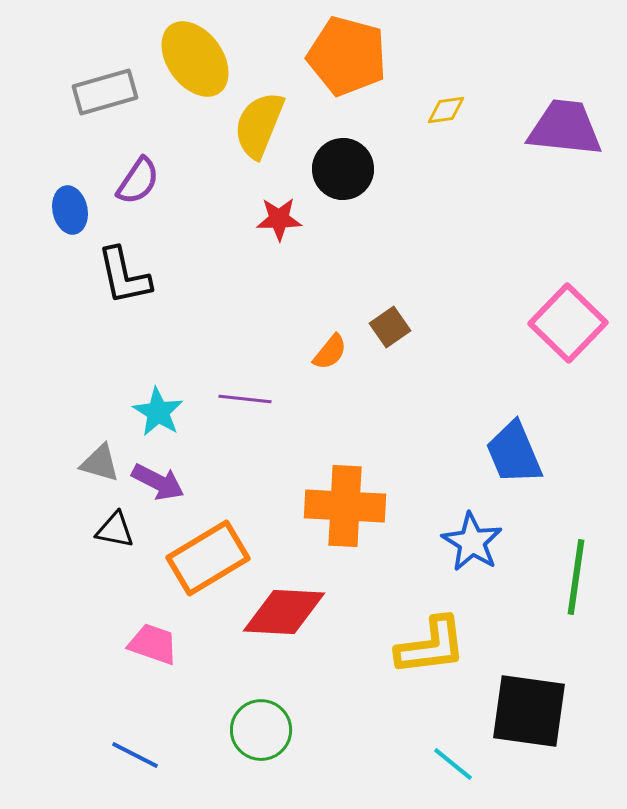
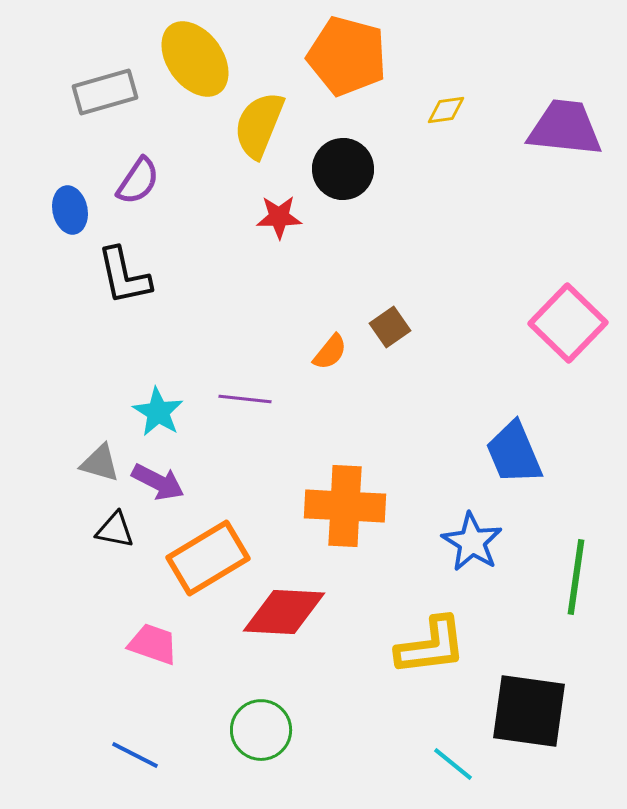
red star: moved 2 px up
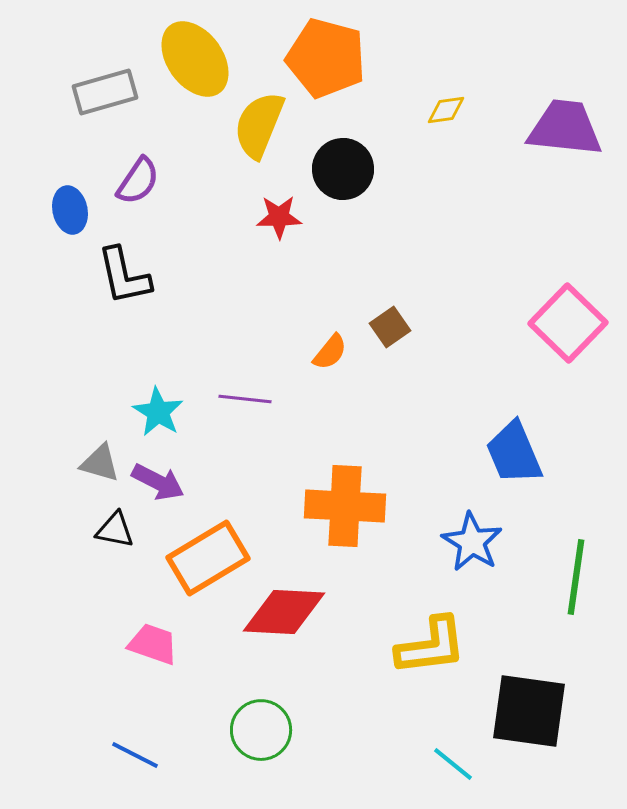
orange pentagon: moved 21 px left, 2 px down
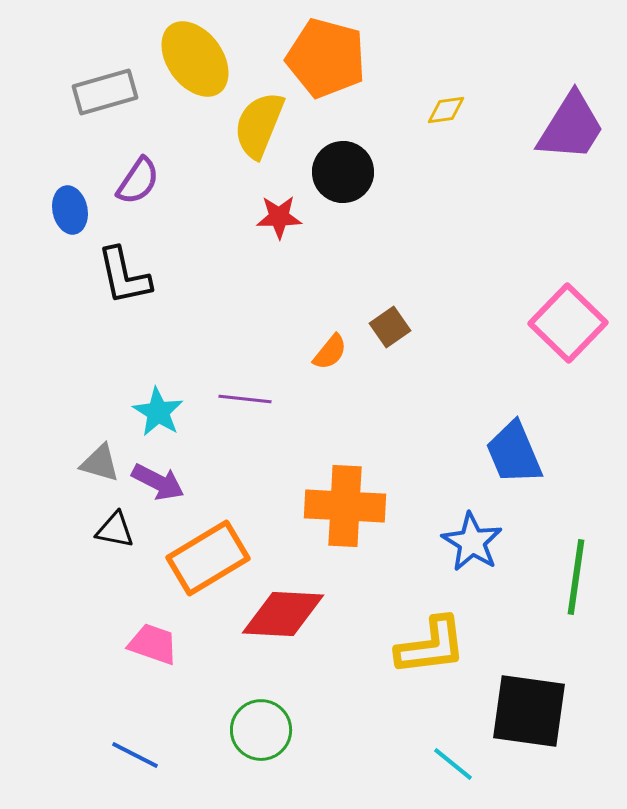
purple trapezoid: moved 6 px right, 1 px up; rotated 116 degrees clockwise
black circle: moved 3 px down
red diamond: moved 1 px left, 2 px down
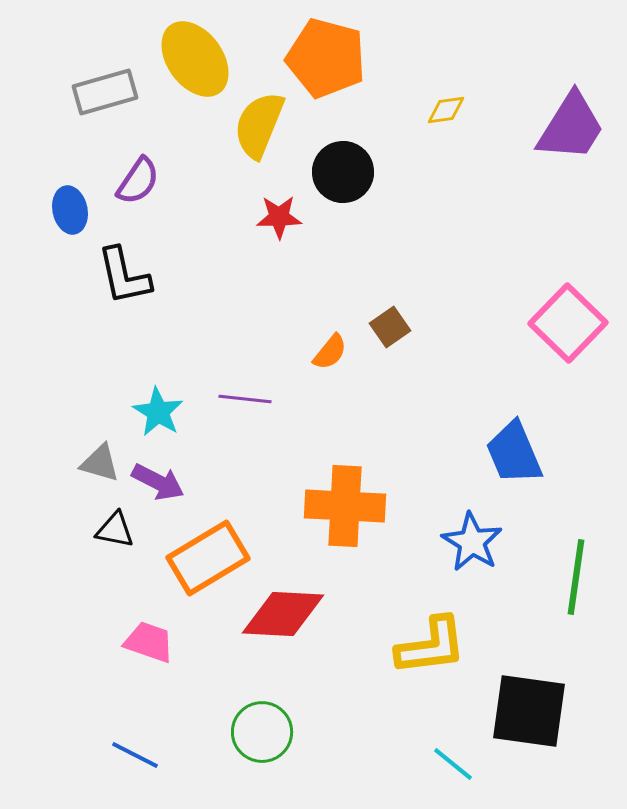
pink trapezoid: moved 4 px left, 2 px up
green circle: moved 1 px right, 2 px down
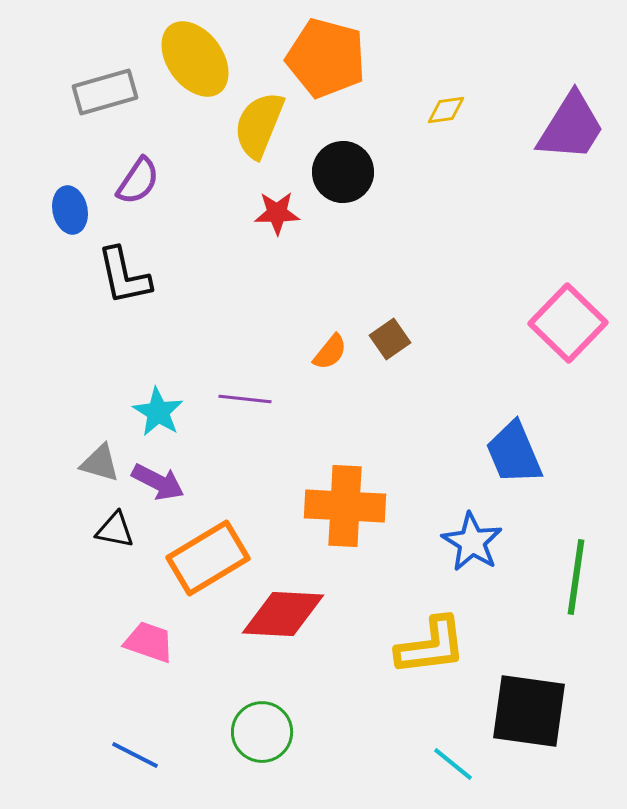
red star: moved 2 px left, 4 px up
brown square: moved 12 px down
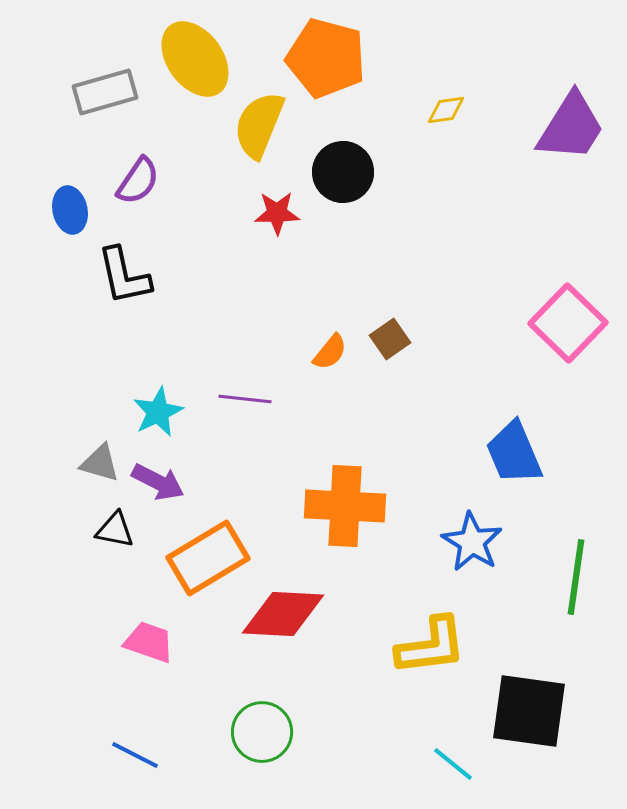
cyan star: rotated 15 degrees clockwise
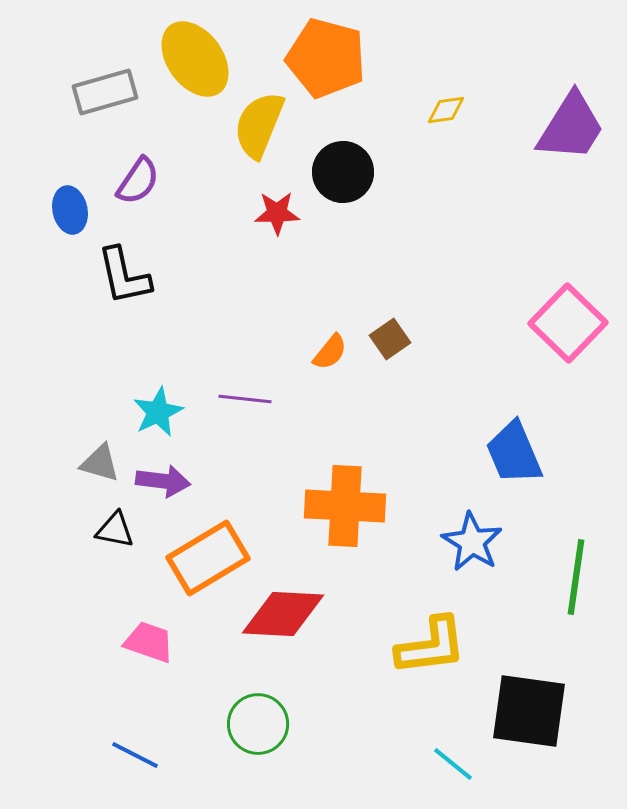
purple arrow: moved 5 px right, 1 px up; rotated 20 degrees counterclockwise
green circle: moved 4 px left, 8 px up
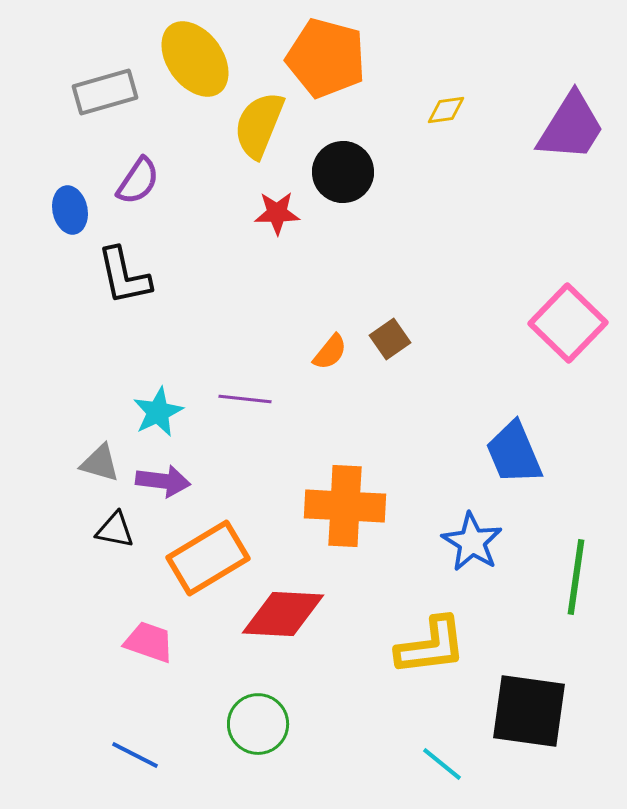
cyan line: moved 11 px left
